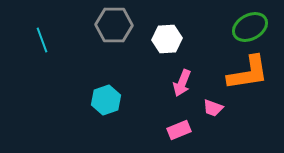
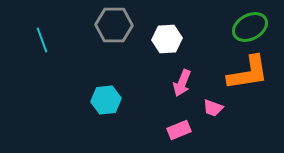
cyan hexagon: rotated 12 degrees clockwise
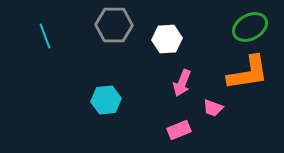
cyan line: moved 3 px right, 4 px up
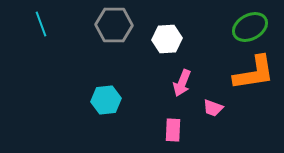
cyan line: moved 4 px left, 12 px up
orange L-shape: moved 6 px right
pink rectangle: moved 6 px left; rotated 65 degrees counterclockwise
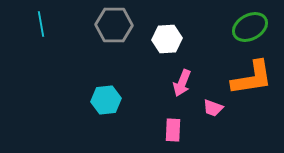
cyan line: rotated 10 degrees clockwise
orange L-shape: moved 2 px left, 5 px down
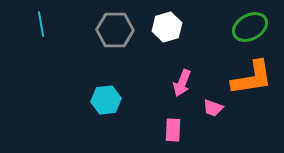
gray hexagon: moved 1 px right, 5 px down
white hexagon: moved 12 px up; rotated 12 degrees counterclockwise
